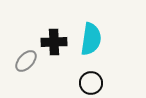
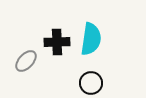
black cross: moved 3 px right
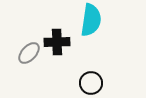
cyan semicircle: moved 19 px up
gray ellipse: moved 3 px right, 8 px up
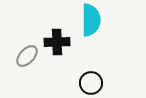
cyan semicircle: rotated 8 degrees counterclockwise
gray ellipse: moved 2 px left, 3 px down
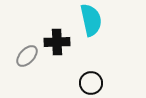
cyan semicircle: rotated 12 degrees counterclockwise
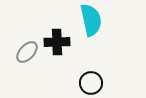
gray ellipse: moved 4 px up
